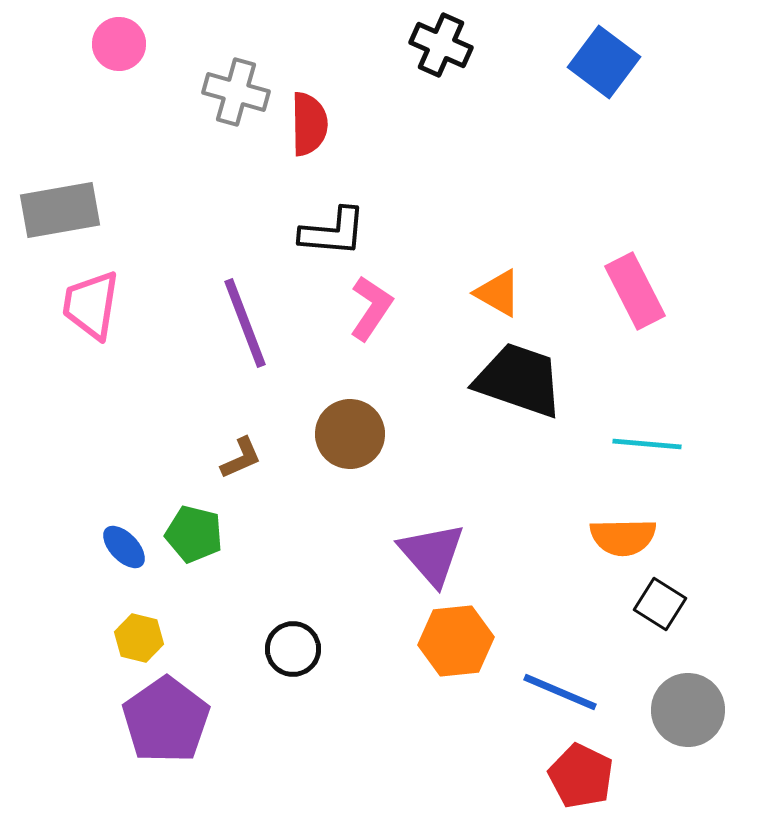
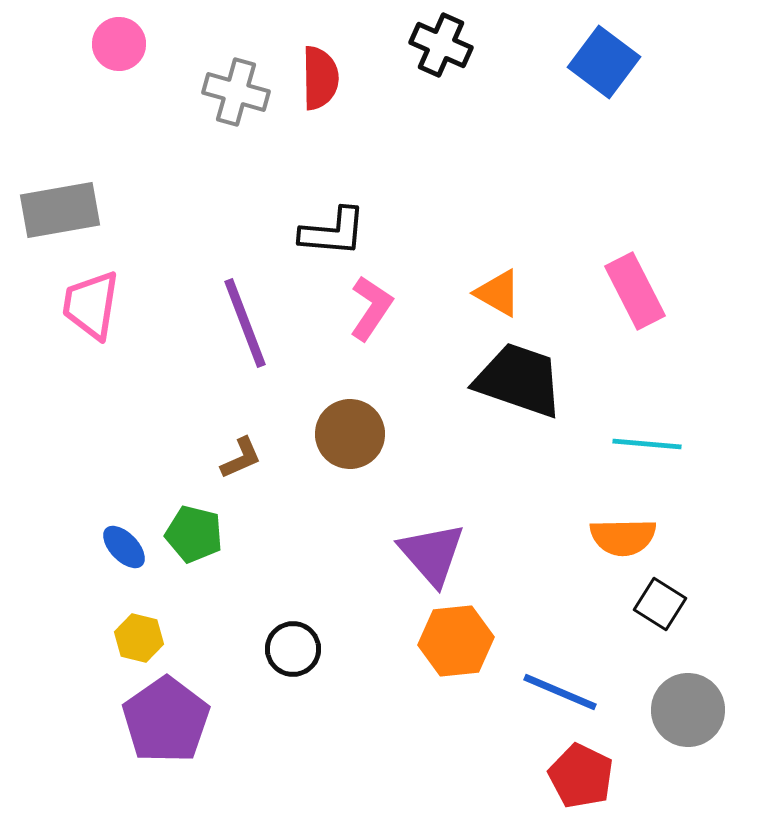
red semicircle: moved 11 px right, 46 px up
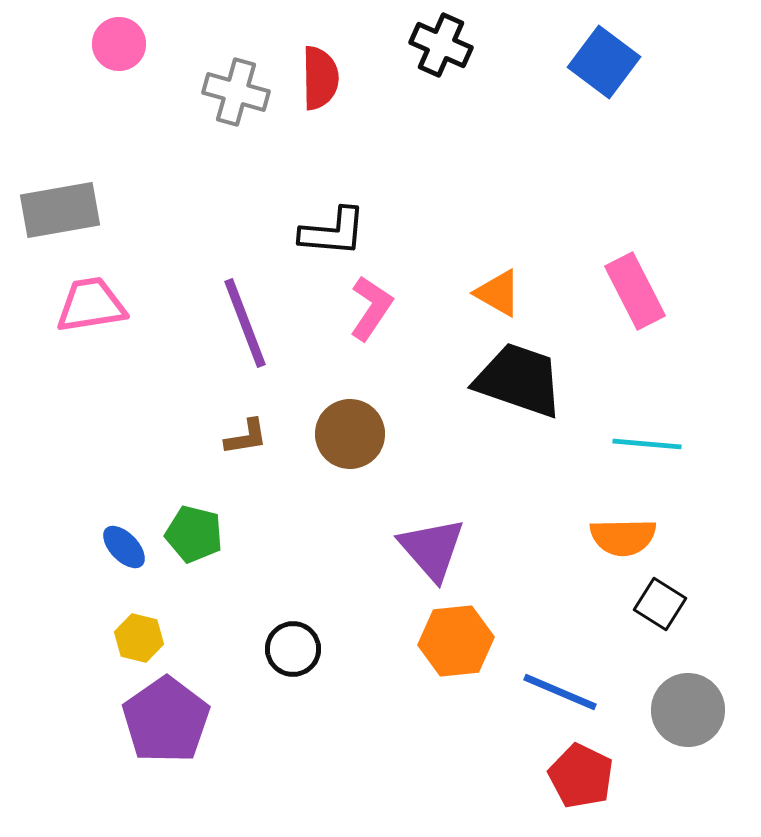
pink trapezoid: rotated 72 degrees clockwise
brown L-shape: moved 5 px right, 21 px up; rotated 15 degrees clockwise
purple triangle: moved 5 px up
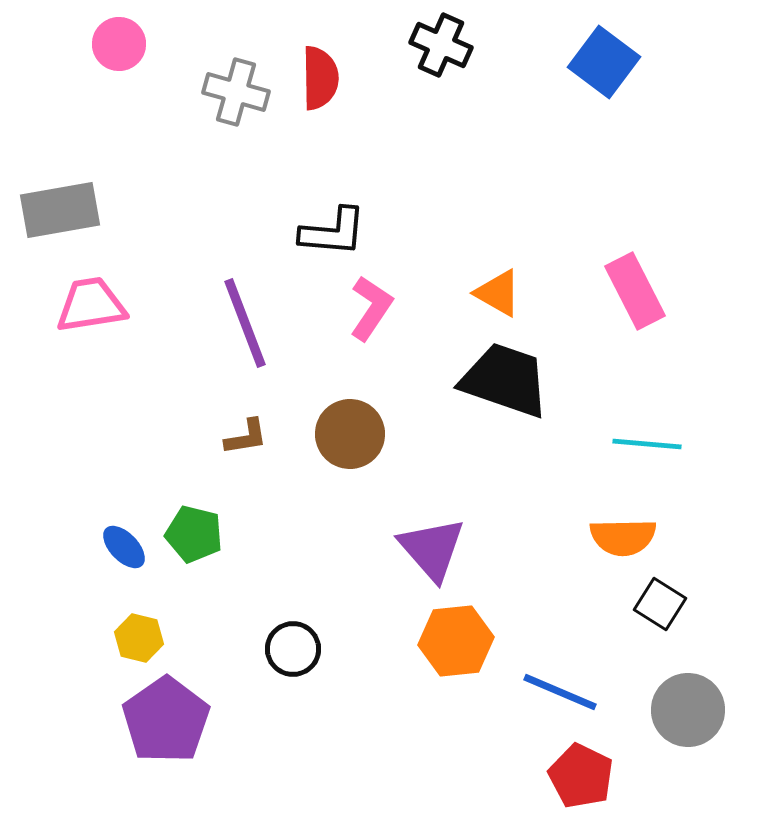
black trapezoid: moved 14 px left
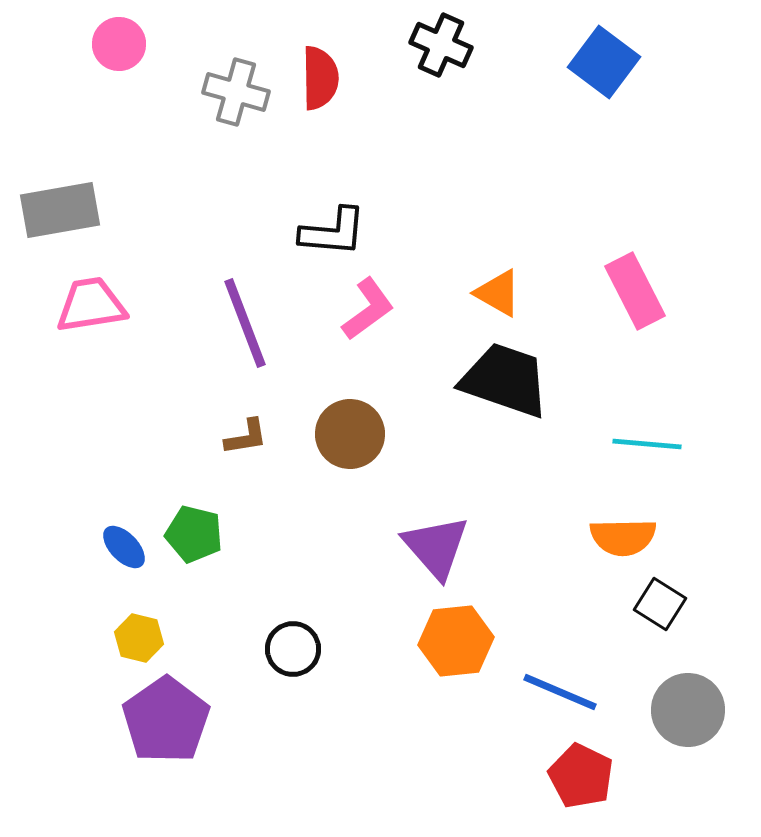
pink L-shape: moved 3 px left, 1 px down; rotated 20 degrees clockwise
purple triangle: moved 4 px right, 2 px up
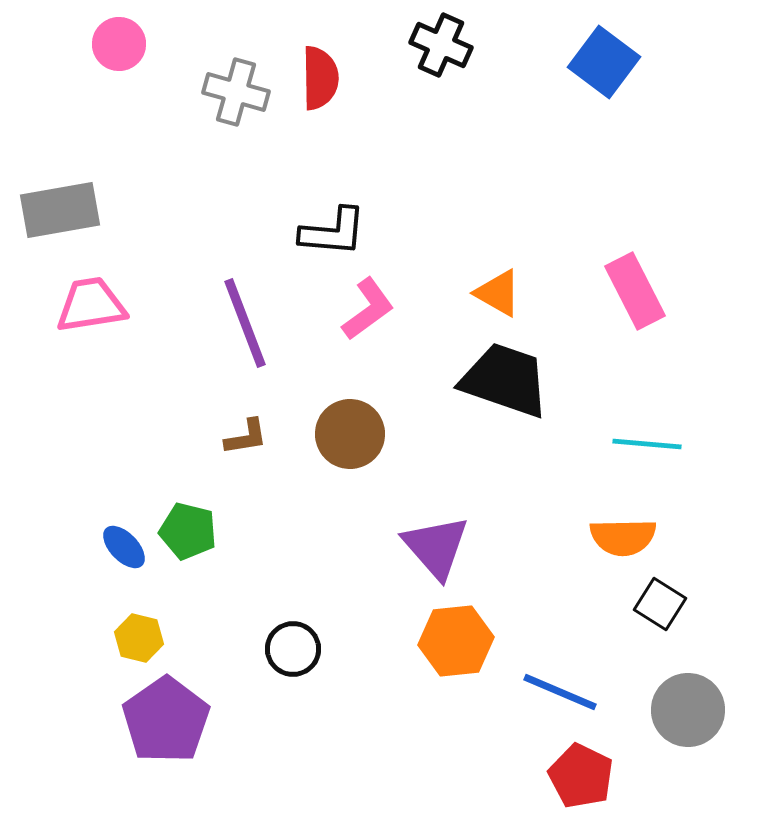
green pentagon: moved 6 px left, 3 px up
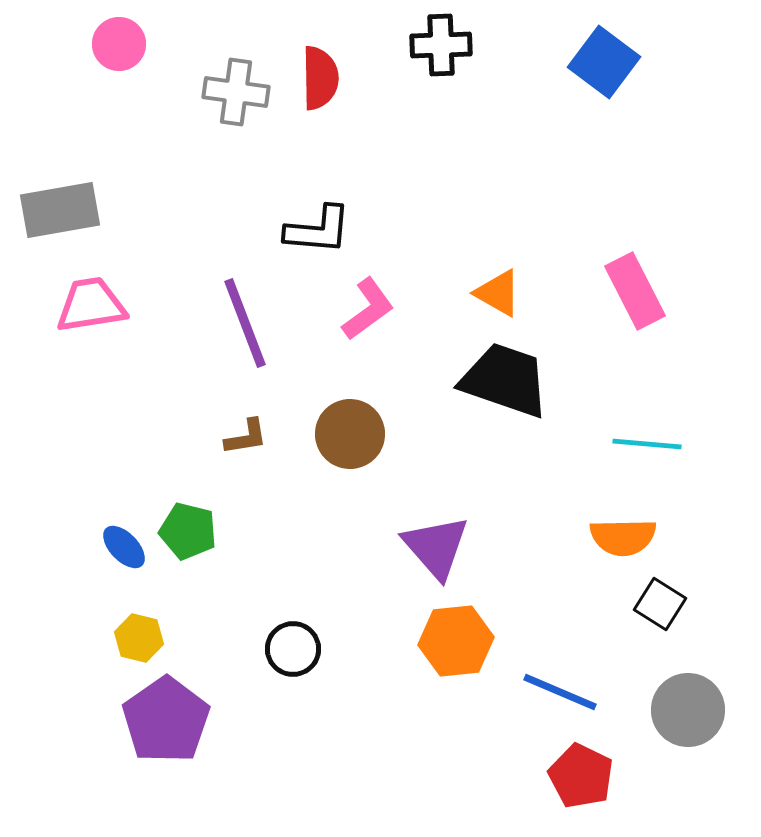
black cross: rotated 26 degrees counterclockwise
gray cross: rotated 8 degrees counterclockwise
black L-shape: moved 15 px left, 2 px up
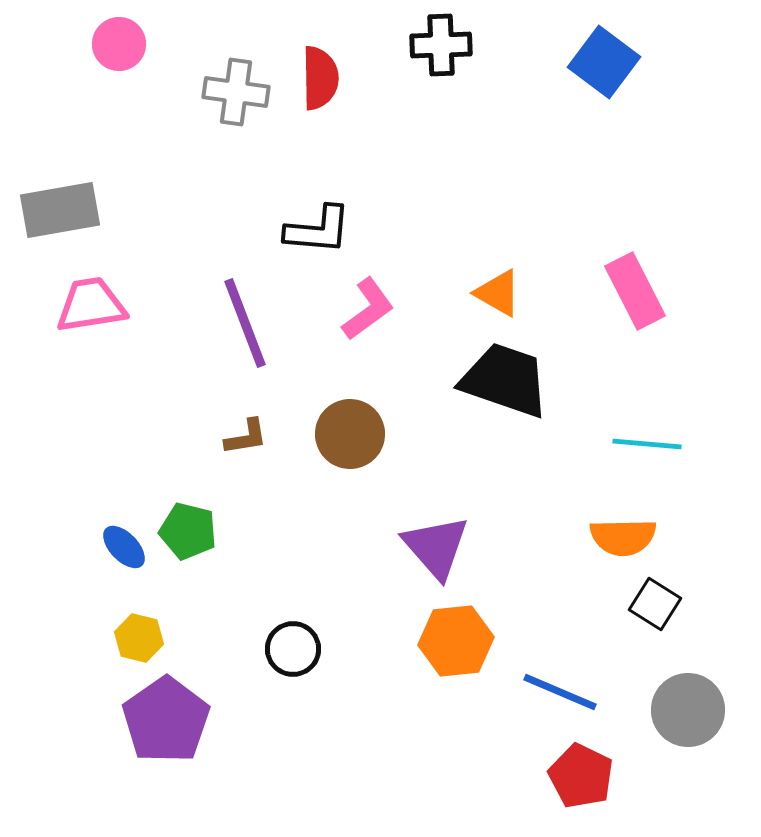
black square: moved 5 px left
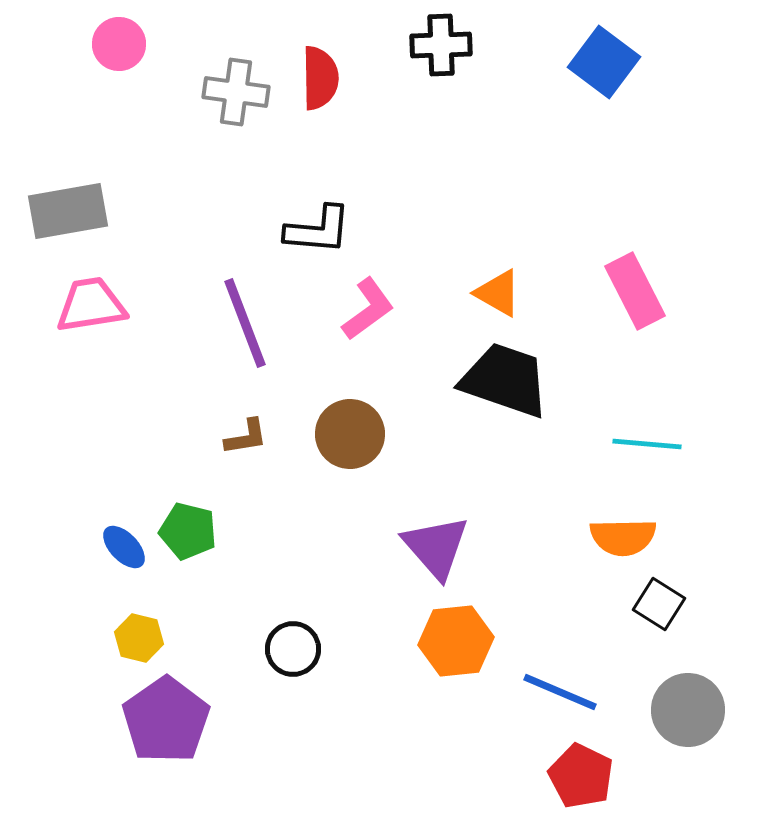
gray rectangle: moved 8 px right, 1 px down
black square: moved 4 px right
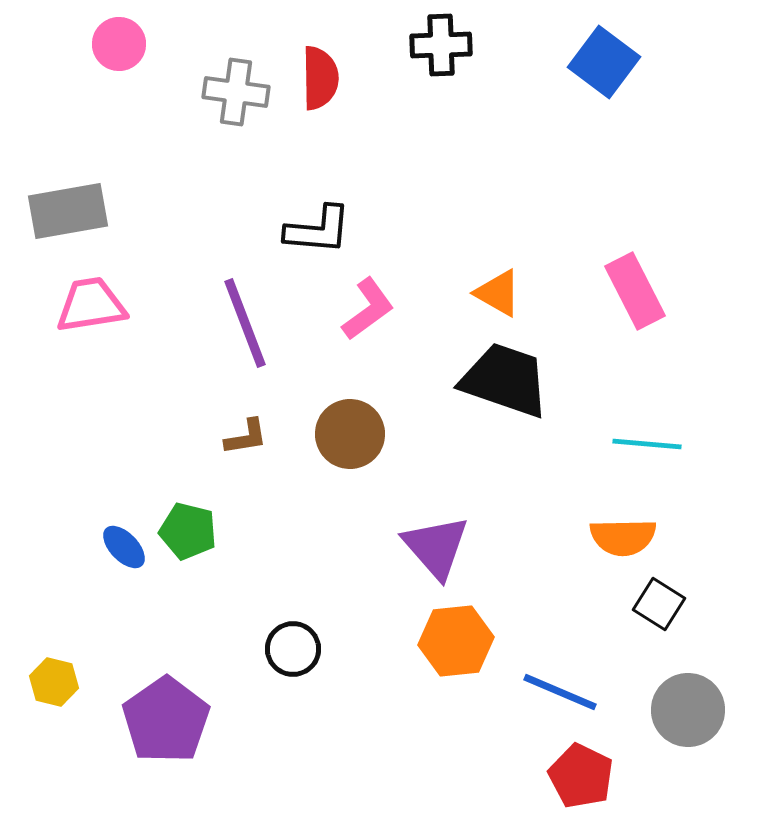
yellow hexagon: moved 85 px left, 44 px down
